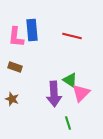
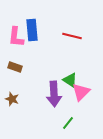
pink triangle: moved 1 px up
green line: rotated 56 degrees clockwise
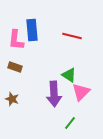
pink L-shape: moved 3 px down
green triangle: moved 1 px left, 5 px up
green line: moved 2 px right
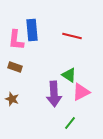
pink triangle: rotated 18 degrees clockwise
